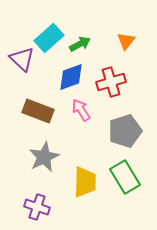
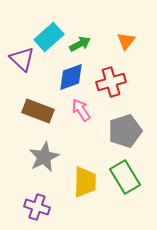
cyan rectangle: moved 1 px up
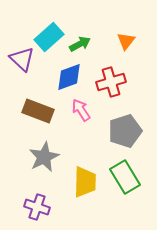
blue diamond: moved 2 px left
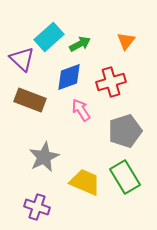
brown rectangle: moved 8 px left, 11 px up
yellow trapezoid: rotated 68 degrees counterclockwise
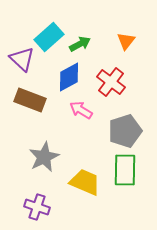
blue diamond: rotated 8 degrees counterclockwise
red cross: rotated 36 degrees counterclockwise
pink arrow: rotated 25 degrees counterclockwise
green rectangle: moved 7 px up; rotated 32 degrees clockwise
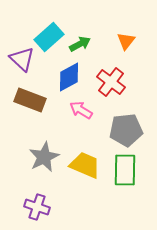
gray pentagon: moved 1 px right, 1 px up; rotated 12 degrees clockwise
yellow trapezoid: moved 17 px up
